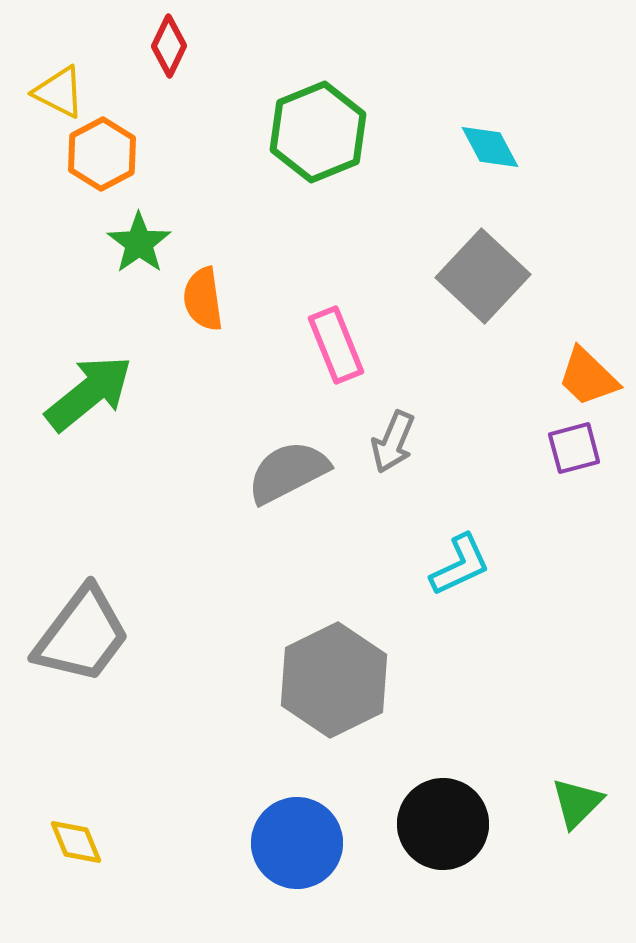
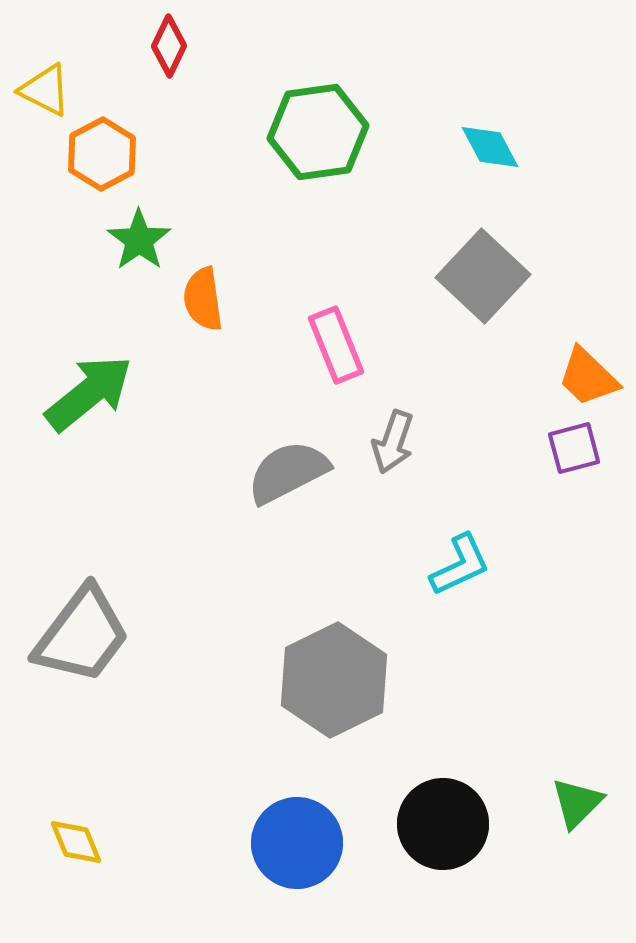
yellow triangle: moved 14 px left, 2 px up
green hexagon: rotated 14 degrees clockwise
green star: moved 3 px up
gray arrow: rotated 4 degrees counterclockwise
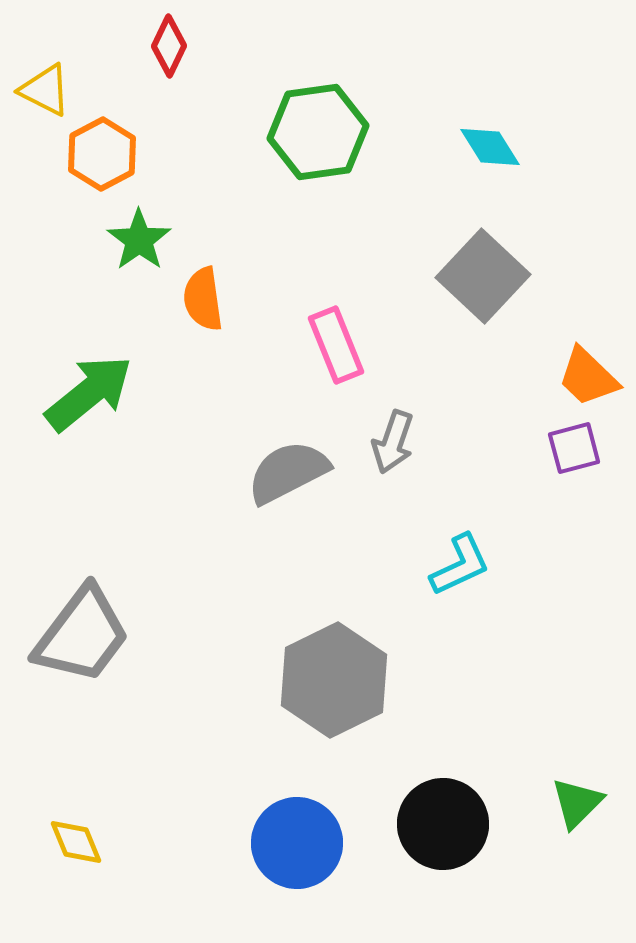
cyan diamond: rotated 4 degrees counterclockwise
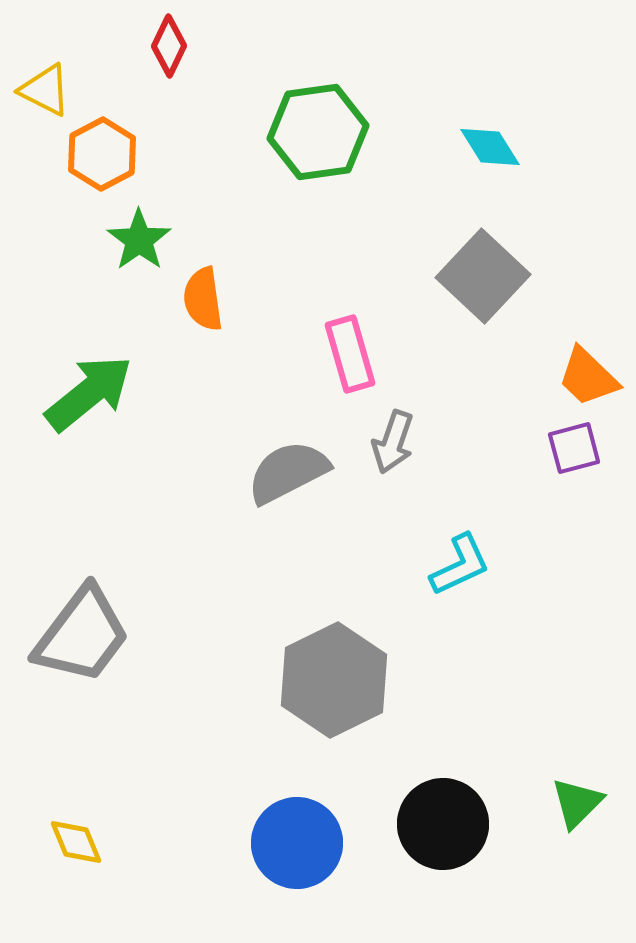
pink rectangle: moved 14 px right, 9 px down; rotated 6 degrees clockwise
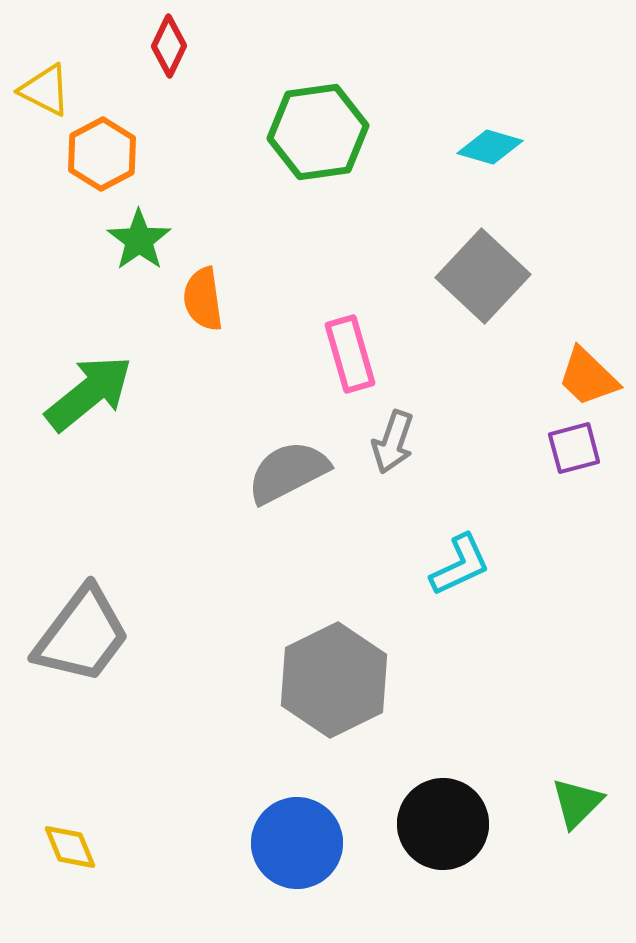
cyan diamond: rotated 42 degrees counterclockwise
yellow diamond: moved 6 px left, 5 px down
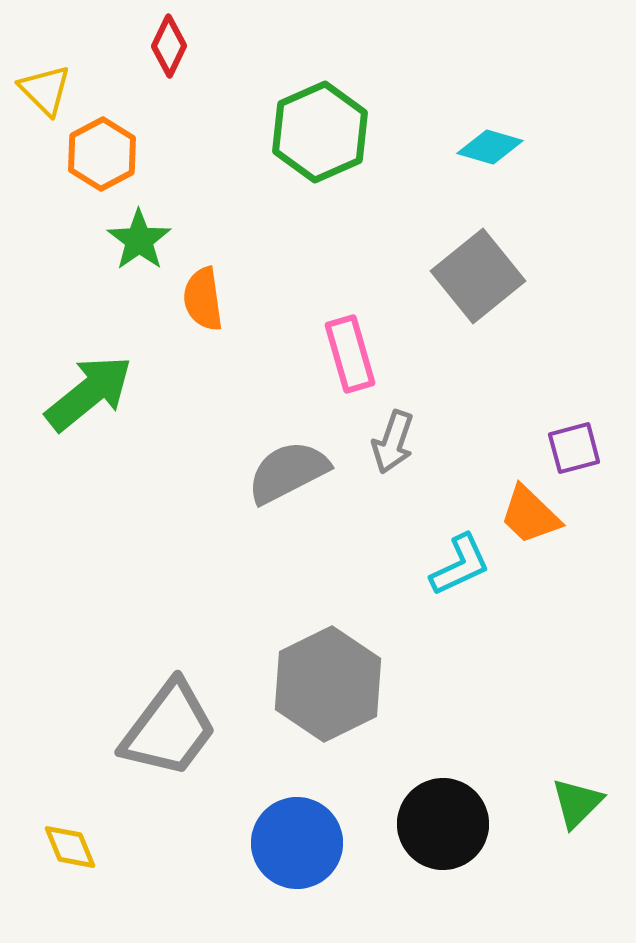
yellow triangle: rotated 18 degrees clockwise
green hexagon: moved 2 px right; rotated 16 degrees counterclockwise
gray square: moved 5 px left; rotated 8 degrees clockwise
orange trapezoid: moved 58 px left, 138 px down
gray trapezoid: moved 87 px right, 94 px down
gray hexagon: moved 6 px left, 4 px down
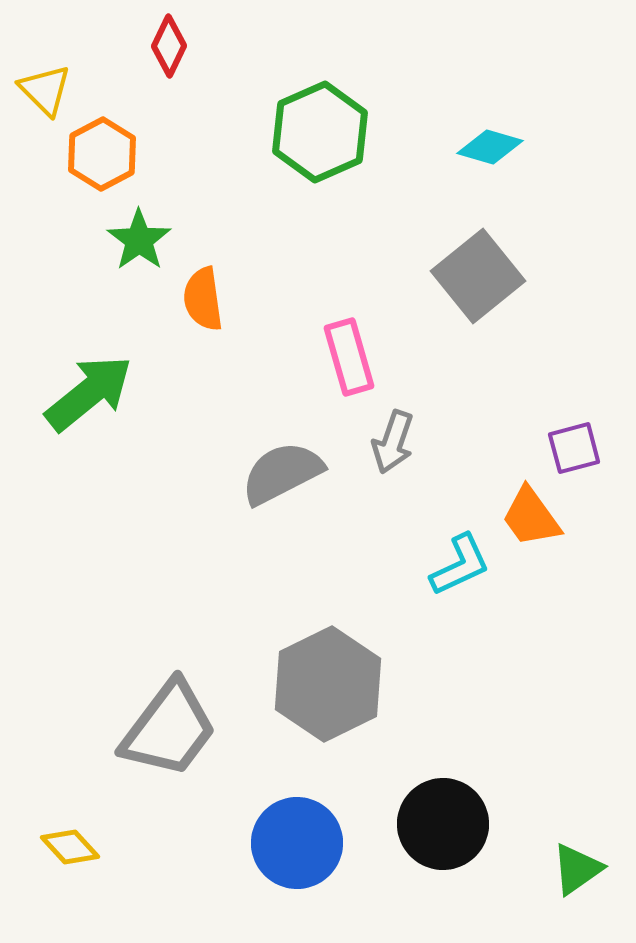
pink rectangle: moved 1 px left, 3 px down
gray semicircle: moved 6 px left, 1 px down
orange trapezoid: moved 1 px right, 2 px down; rotated 10 degrees clockwise
green triangle: moved 66 px down; rotated 10 degrees clockwise
yellow diamond: rotated 20 degrees counterclockwise
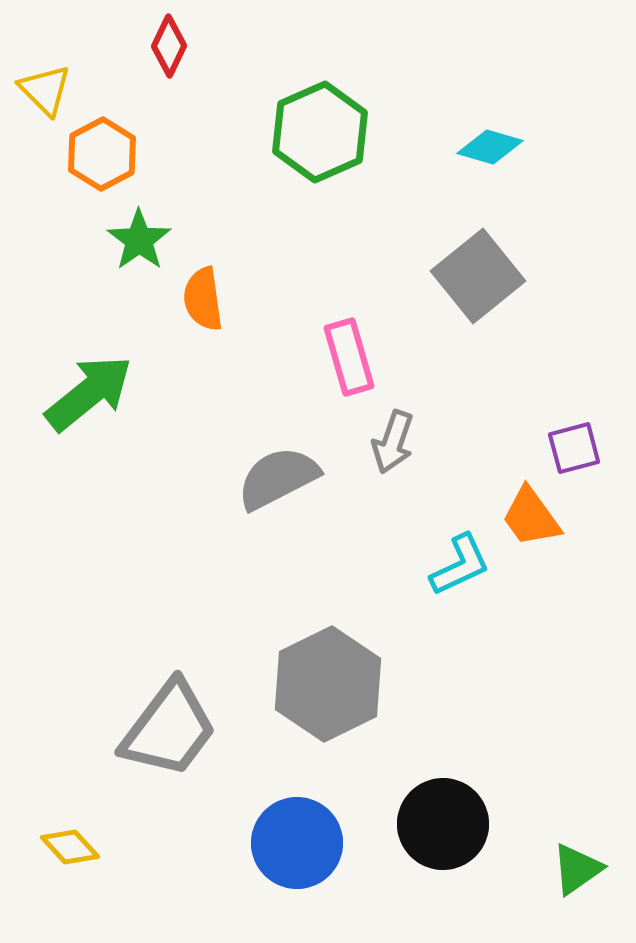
gray semicircle: moved 4 px left, 5 px down
